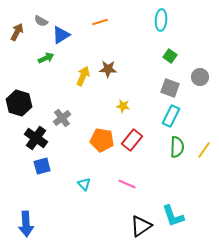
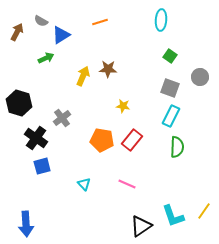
yellow line: moved 61 px down
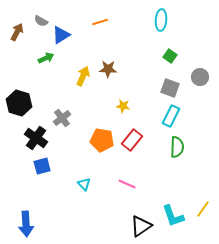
yellow line: moved 1 px left, 2 px up
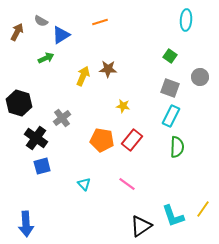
cyan ellipse: moved 25 px right
pink line: rotated 12 degrees clockwise
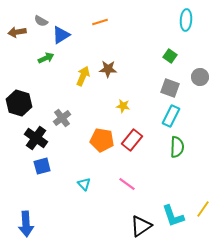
brown arrow: rotated 126 degrees counterclockwise
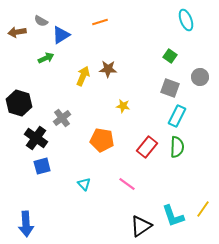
cyan ellipse: rotated 25 degrees counterclockwise
cyan rectangle: moved 6 px right
red rectangle: moved 15 px right, 7 px down
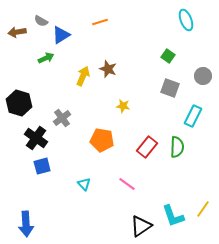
green square: moved 2 px left
brown star: rotated 18 degrees clockwise
gray circle: moved 3 px right, 1 px up
cyan rectangle: moved 16 px right
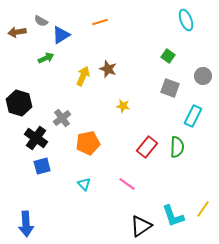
orange pentagon: moved 14 px left, 3 px down; rotated 20 degrees counterclockwise
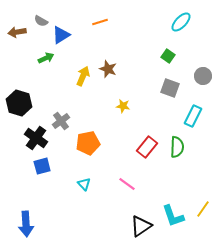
cyan ellipse: moved 5 px left, 2 px down; rotated 65 degrees clockwise
gray cross: moved 1 px left, 3 px down
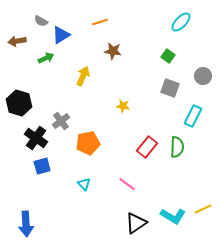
brown arrow: moved 9 px down
brown star: moved 5 px right, 18 px up; rotated 12 degrees counterclockwise
yellow line: rotated 30 degrees clockwise
cyan L-shape: rotated 40 degrees counterclockwise
black triangle: moved 5 px left, 3 px up
